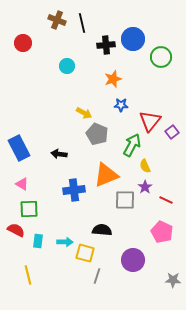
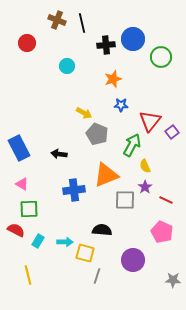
red circle: moved 4 px right
cyan rectangle: rotated 24 degrees clockwise
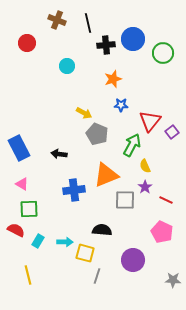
black line: moved 6 px right
green circle: moved 2 px right, 4 px up
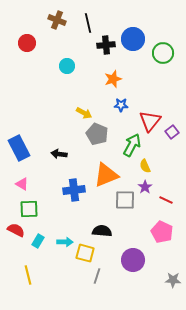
black semicircle: moved 1 px down
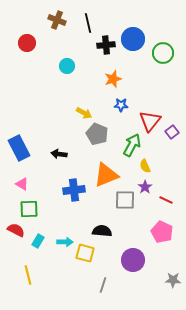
gray line: moved 6 px right, 9 px down
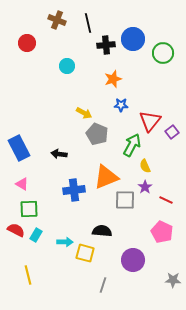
orange triangle: moved 2 px down
cyan rectangle: moved 2 px left, 6 px up
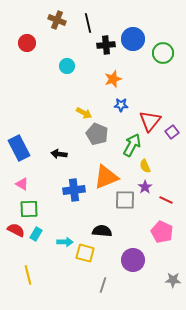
cyan rectangle: moved 1 px up
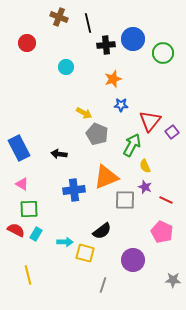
brown cross: moved 2 px right, 3 px up
cyan circle: moved 1 px left, 1 px down
purple star: rotated 16 degrees counterclockwise
black semicircle: rotated 138 degrees clockwise
